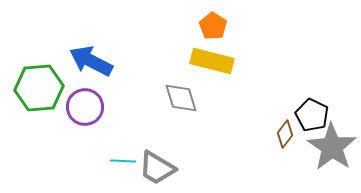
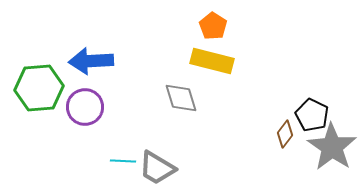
blue arrow: rotated 30 degrees counterclockwise
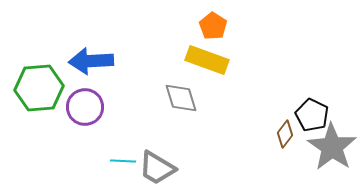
yellow rectangle: moved 5 px left, 1 px up; rotated 6 degrees clockwise
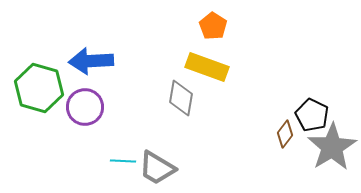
yellow rectangle: moved 7 px down
green hexagon: rotated 21 degrees clockwise
gray diamond: rotated 27 degrees clockwise
gray star: rotated 6 degrees clockwise
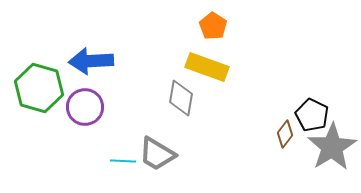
gray trapezoid: moved 14 px up
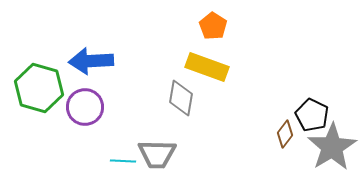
gray trapezoid: rotated 30 degrees counterclockwise
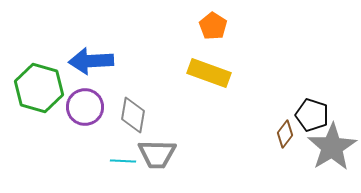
yellow rectangle: moved 2 px right, 6 px down
gray diamond: moved 48 px left, 17 px down
black pentagon: rotated 8 degrees counterclockwise
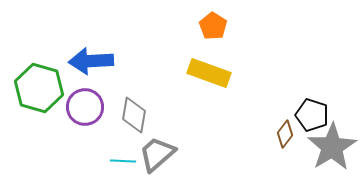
gray diamond: moved 1 px right
gray trapezoid: rotated 138 degrees clockwise
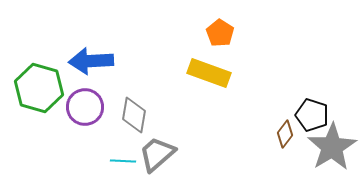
orange pentagon: moved 7 px right, 7 px down
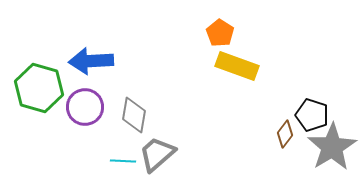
yellow rectangle: moved 28 px right, 7 px up
